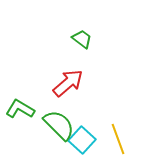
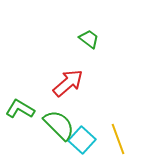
green trapezoid: moved 7 px right
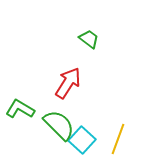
red arrow: rotated 16 degrees counterclockwise
yellow line: rotated 40 degrees clockwise
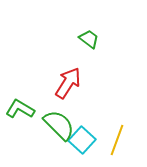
yellow line: moved 1 px left, 1 px down
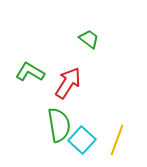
green L-shape: moved 10 px right, 37 px up
green semicircle: rotated 36 degrees clockwise
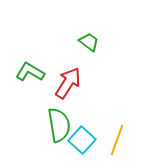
green trapezoid: moved 3 px down
